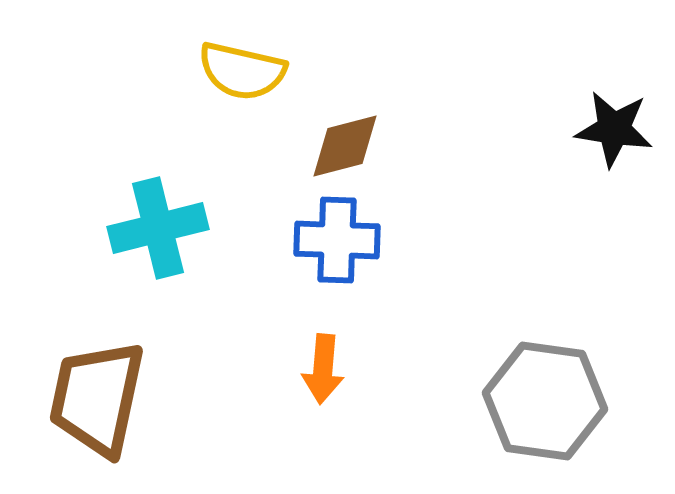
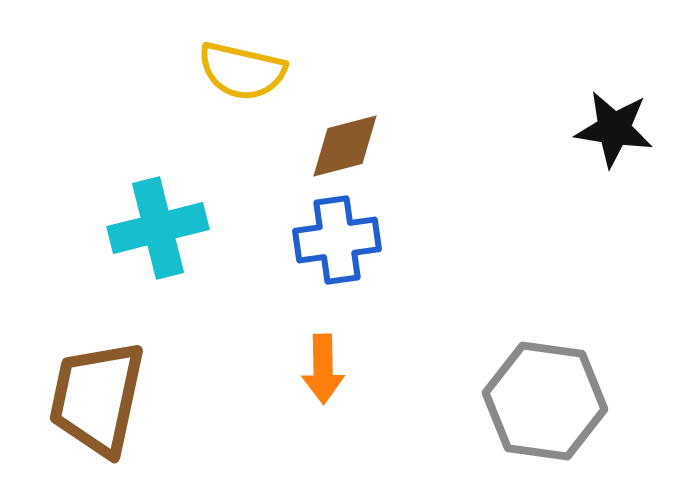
blue cross: rotated 10 degrees counterclockwise
orange arrow: rotated 6 degrees counterclockwise
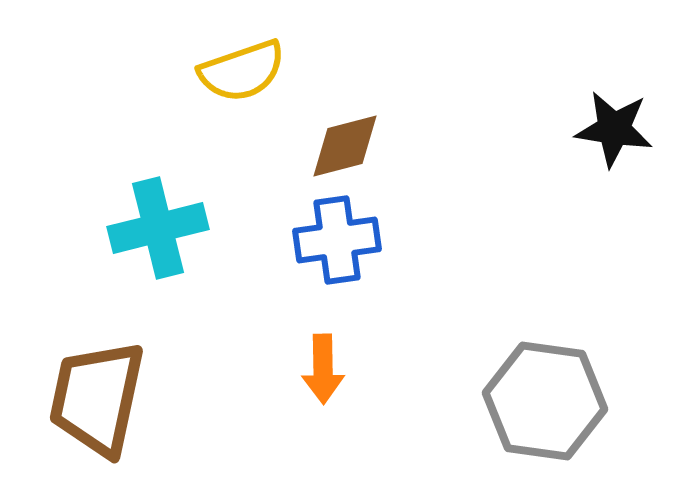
yellow semicircle: rotated 32 degrees counterclockwise
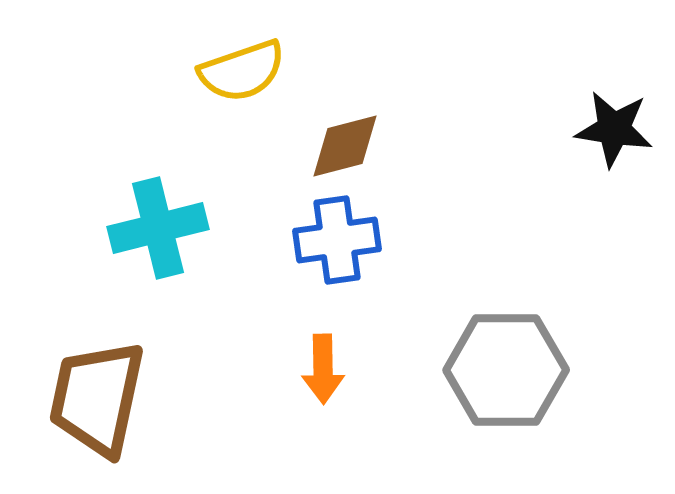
gray hexagon: moved 39 px left, 31 px up; rotated 8 degrees counterclockwise
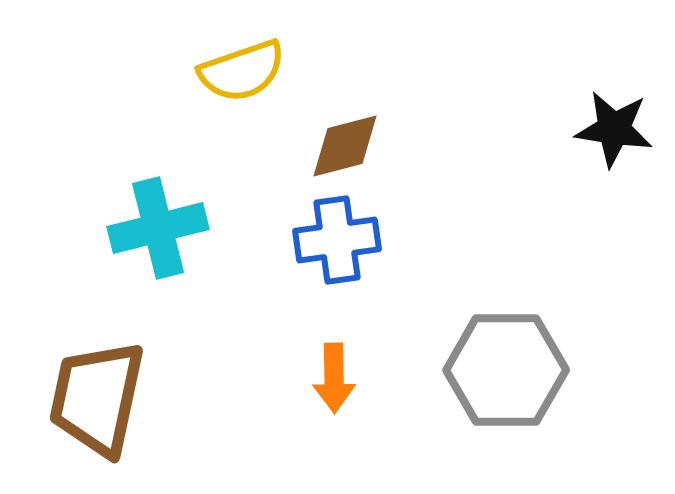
orange arrow: moved 11 px right, 9 px down
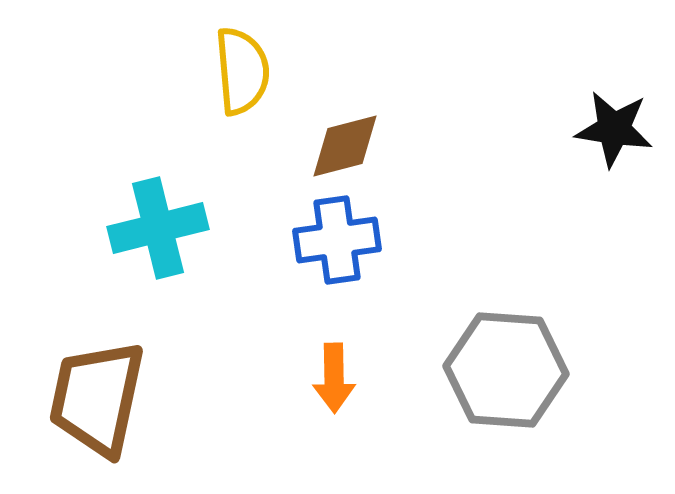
yellow semicircle: rotated 76 degrees counterclockwise
gray hexagon: rotated 4 degrees clockwise
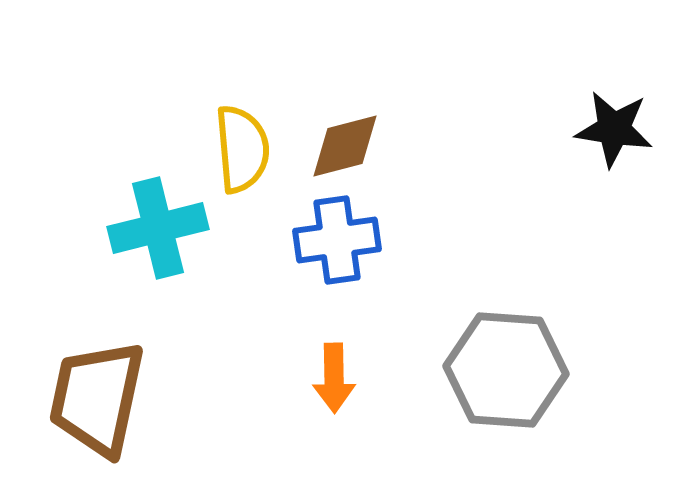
yellow semicircle: moved 78 px down
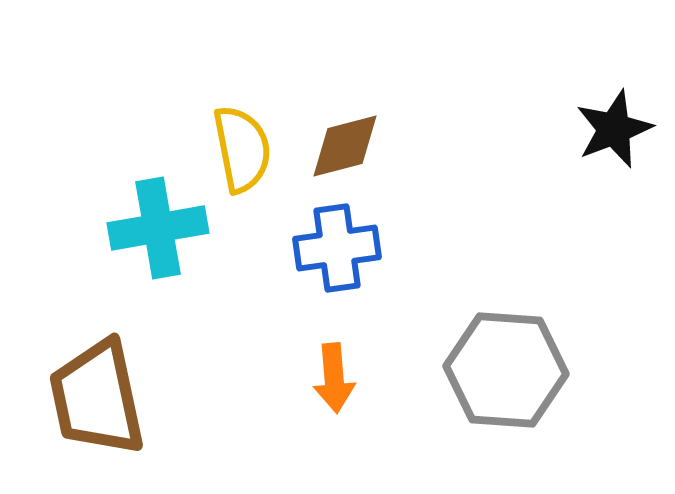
black star: rotated 30 degrees counterclockwise
yellow semicircle: rotated 6 degrees counterclockwise
cyan cross: rotated 4 degrees clockwise
blue cross: moved 8 px down
orange arrow: rotated 4 degrees counterclockwise
brown trapezoid: rotated 24 degrees counterclockwise
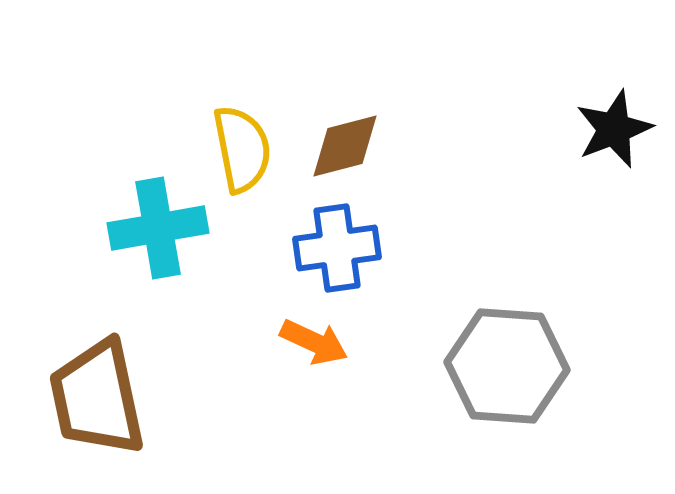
gray hexagon: moved 1 px right, 4 px up
orange arrow: moved 20 px left, 36 px up; rotated 60 degrees counterclockwise
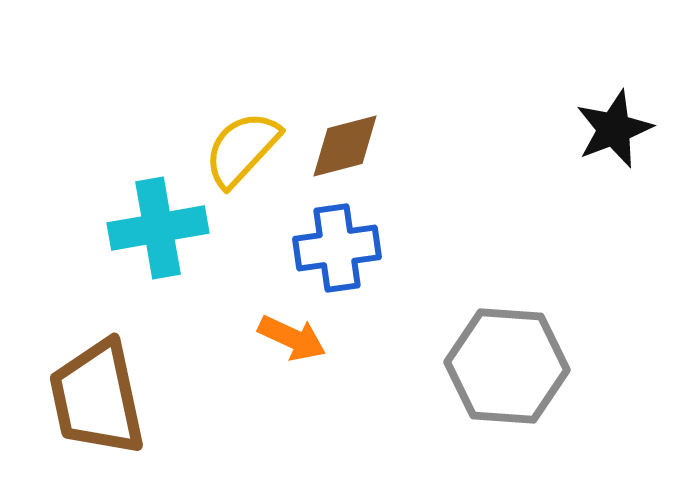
yellow semicircle: rotated 126 degrees counterclockwise
orange arrow: moved 22 px left, 4 px up
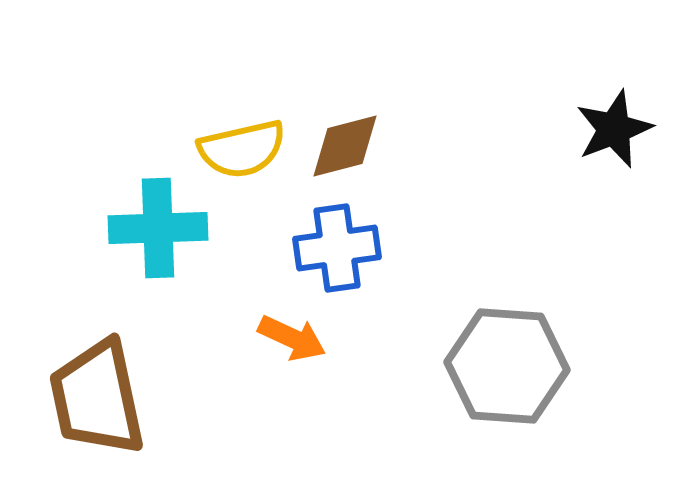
yellow semicircle: rotated 146 degrees counterclockwise
cyan cross: rotated 8 degrees clockwise
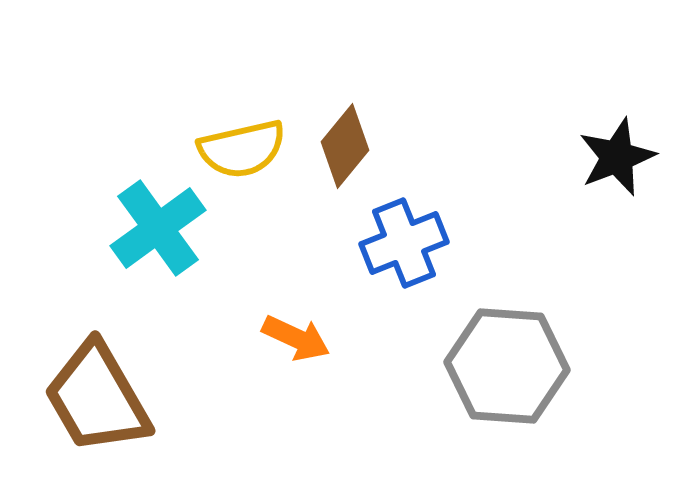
black star: moved 3 px right, 28 px down
brown diamond: rotated 36 degrees counterclockwise
cyan cross: rotated 34 degrees counterclockwise
blue cross: moved 67 px right, 5 px up; rotated 14 degrees counterclockwise
orange arrow: moved 4 px right
brown trapezoid: rotated 18 degrees counterclockwise
